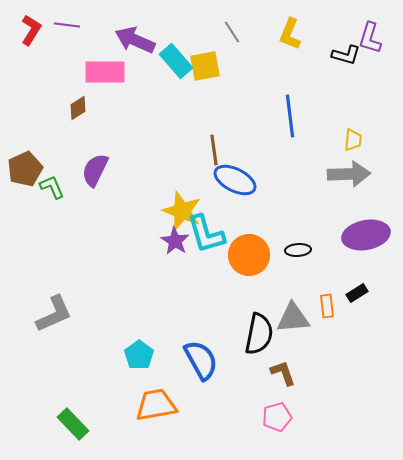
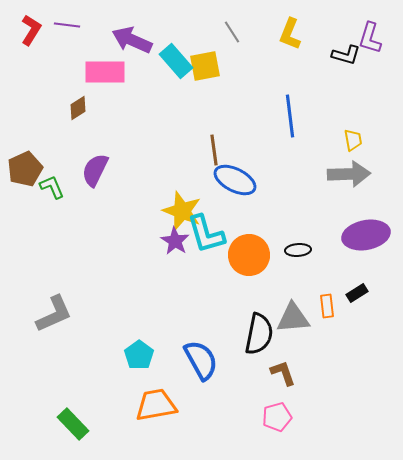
purple arrow: moved 3 px left
yellow trapezoid: rotated 15 degrees counterclockwise
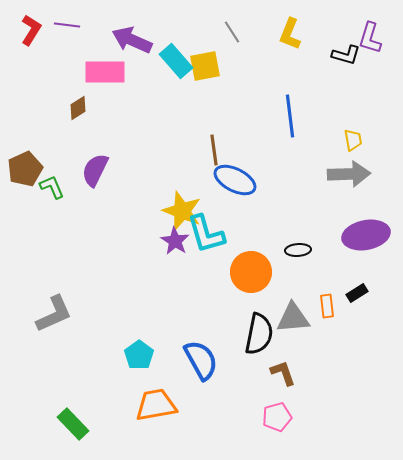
orange circle: moved 2 px right, 17 px down
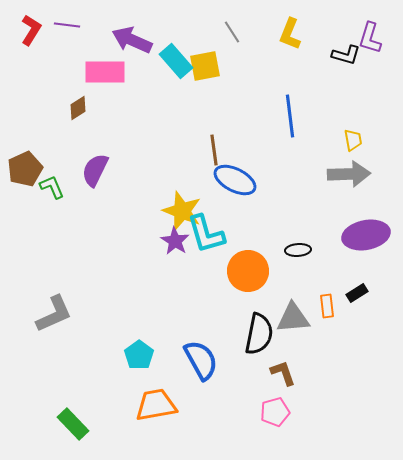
orange circle: moved 3 px left, 1 px up
pink pentagon: moved 2 px left, 5 px up
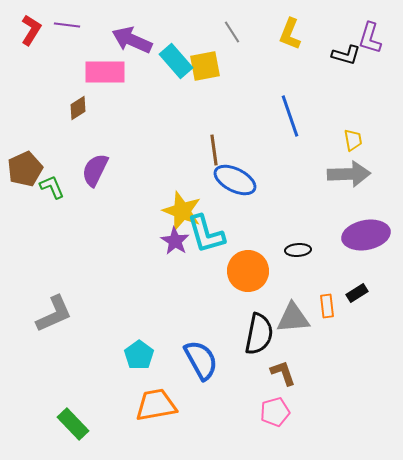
blue line: rotated 12 degrees counterclockwise
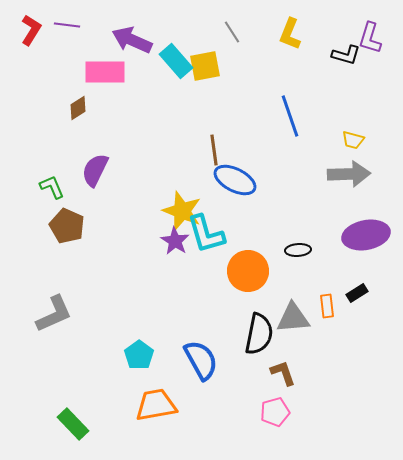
yellow trapezoid: rotated 115 degrees clockwise
brown pentagon: moved 42 px right, 57 px down; rotated 24 degrees counterclockwise
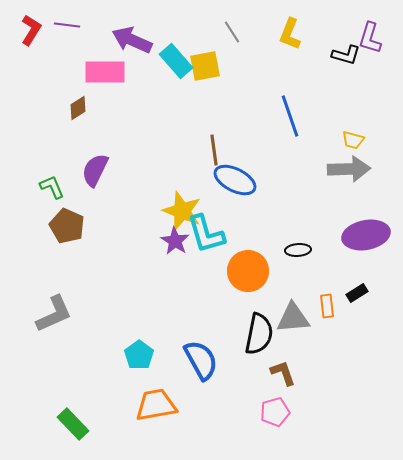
gray arrow: moved 5 px up
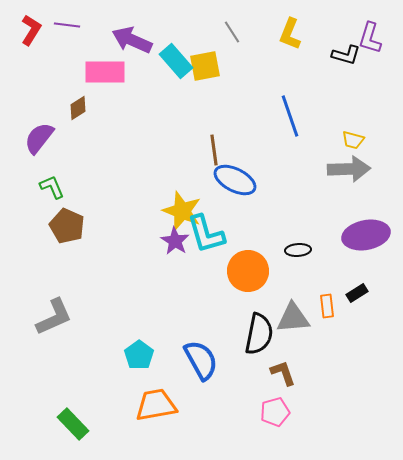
purple semicircle: moved 56 px left, 32 px up; rotated 12 degrees clockwise
gray L-shape: moved 3 px down
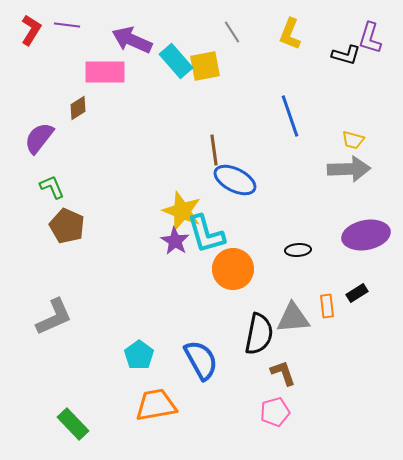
orange circle: moved 15 px left, 2 px up
